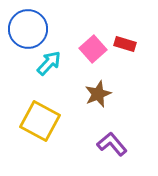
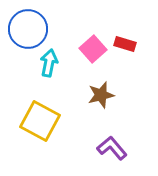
cyan arrow: rotated 32 degrees counterclockwise
brown star: moved 3 px right, 1 px down; rotated 8 degrees clockwise
purple L-shape: moved 4 px down
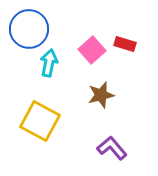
blue circle: moved 1 px right
pink square: moved 1 px left, 1 px down
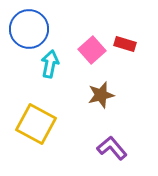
cyan arrow: moved 1 px right, 1 px down
yellow square: moved 4 px left, 3 px down
